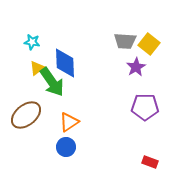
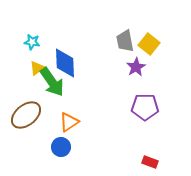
gray trapezoid: rotated 75 degrees clockwise
blue circle: moved 5 px left
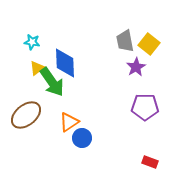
blue circle: moved 21 px right, 9 px up
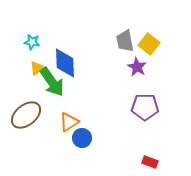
purple star: moved 1 px right; rotated 12 degrees counterclockwise
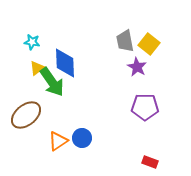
orange triangle: moved 11 px left, 19 px down
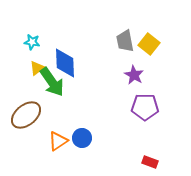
purple star: moved 3 px left, 8 px down
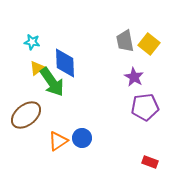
purple star: moved 2 px down
purple pentagon: rotated 8 degrees counterclockwise
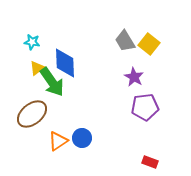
gray trapezoid: rotated 20 degrees counterclockwise
brown ellipse: moved 6 px right, 1 px up
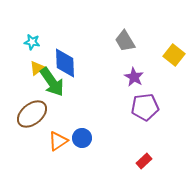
yellow square: moved 25 px right, 11 px down
red rectangle: moved 6 px left, 1 px up; rotated 63 degrees counterclockwise
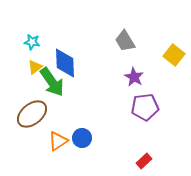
yellow triangle: moved 2 px left, 1 px up
